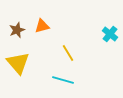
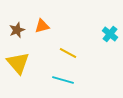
yellow line: rotated 30 degrees counterclockwise
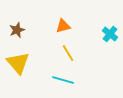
orange triangle: moved 21 px right
yellow line: rotated 30 degrees clockwise
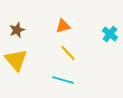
yellow line: rotated 12 degrees counterclockwise
yellow triangle: moved 2 px left, 3 px up
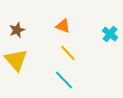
orange triangle: rotated 35 degrees clockwise
cyan line: moved 1 px right; rotated 30 degrees clockwise
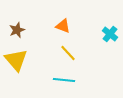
cyan line: rotated 40 degrees counterclockwise
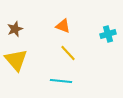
brown star: moved 2 px left, 1 px up
cyan cross: moved 2 px left; rotated 35 degrees clockwise
cyan line: moved 3 px left, 1 px down
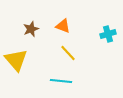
brown star: moved 16 px right
